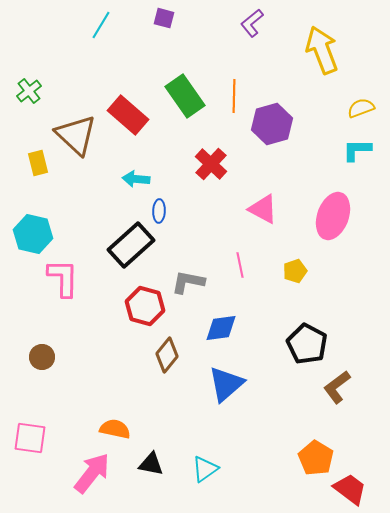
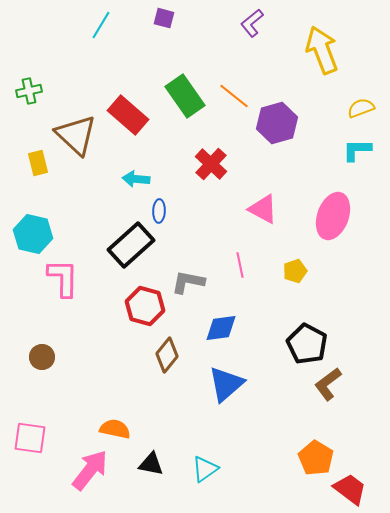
green cross: rotated 25 degrees clockwise
orange line: rotated 52 degrees counterclockwise
purple hexagon: moved 5 px right, 1 px up
brown L-shape: moved 9 px left, 3 px up
pink arrow: moved 2 px left, 3 px up
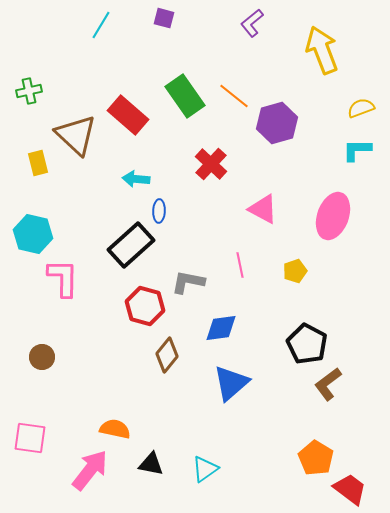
blue triangle: moved 5 px right, 1 px up
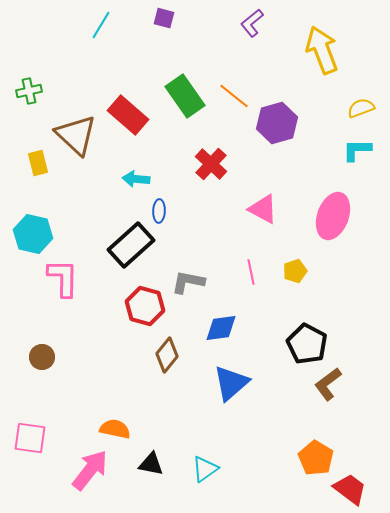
pink line: moved 11 px right, 7 px down
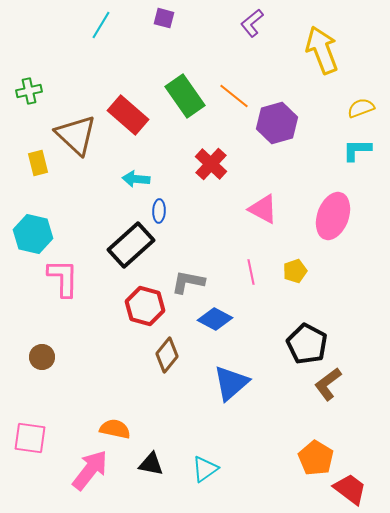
blue diamond: moved 6 px left, 9 px up; rotated 36 degrees clockwise
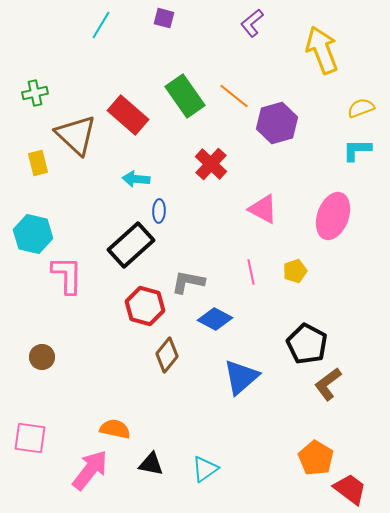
green cross: moved 6 px right, 2 px down
pink L-shape: moved 4 px right, 3 px up
blue triangle: moved 10 px right, 6 px up
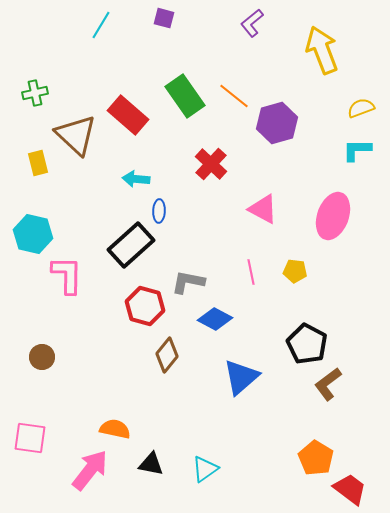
yellow pentagon: rotated 25 degrees clockwise
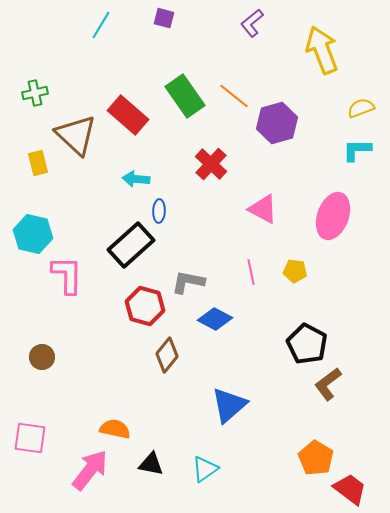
blue triangle: moved 12 px left, 28 px down
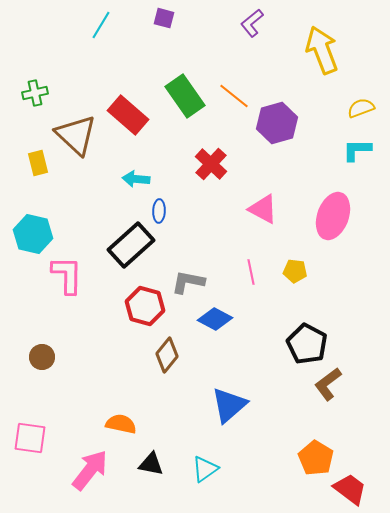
orange semicircle: moved 6 px right, 5 px up
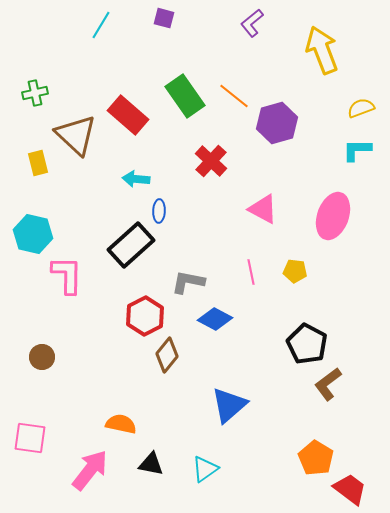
red cross: moved 3 px up
red hexagon: moved 10 px down; rotated 18 degrees clockwise
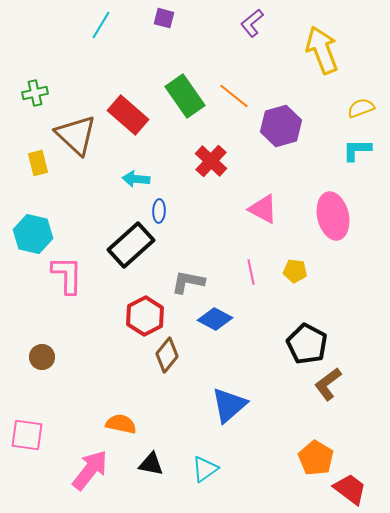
purple hexagon: moved 4 px right, 3 px down
pink ellipse: rotated 33 degrees counterclockwise
pink square: moved 3 px left, 3 px up
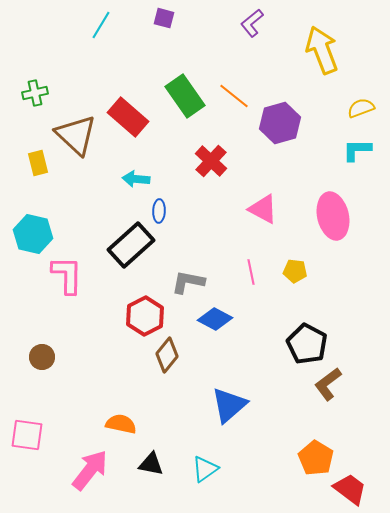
red rectangle: moved 2 px down
purple hexagon: moved 1 px left, 3 px up
